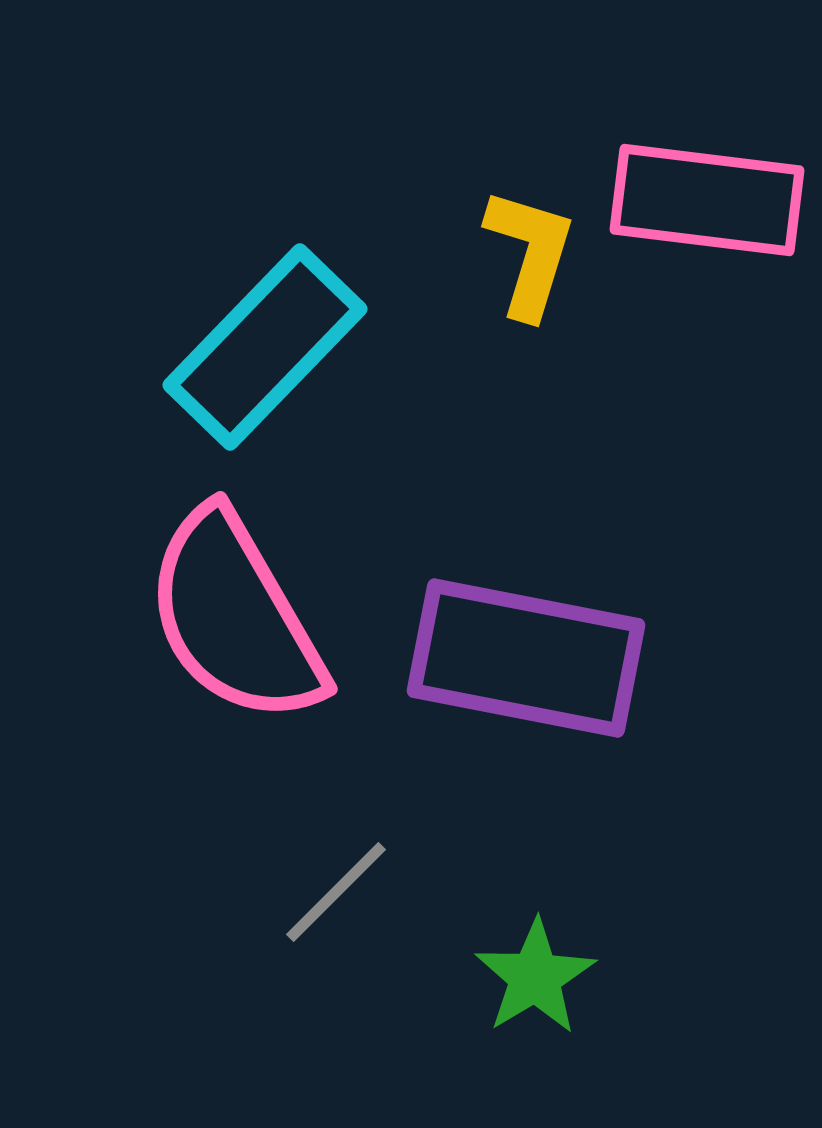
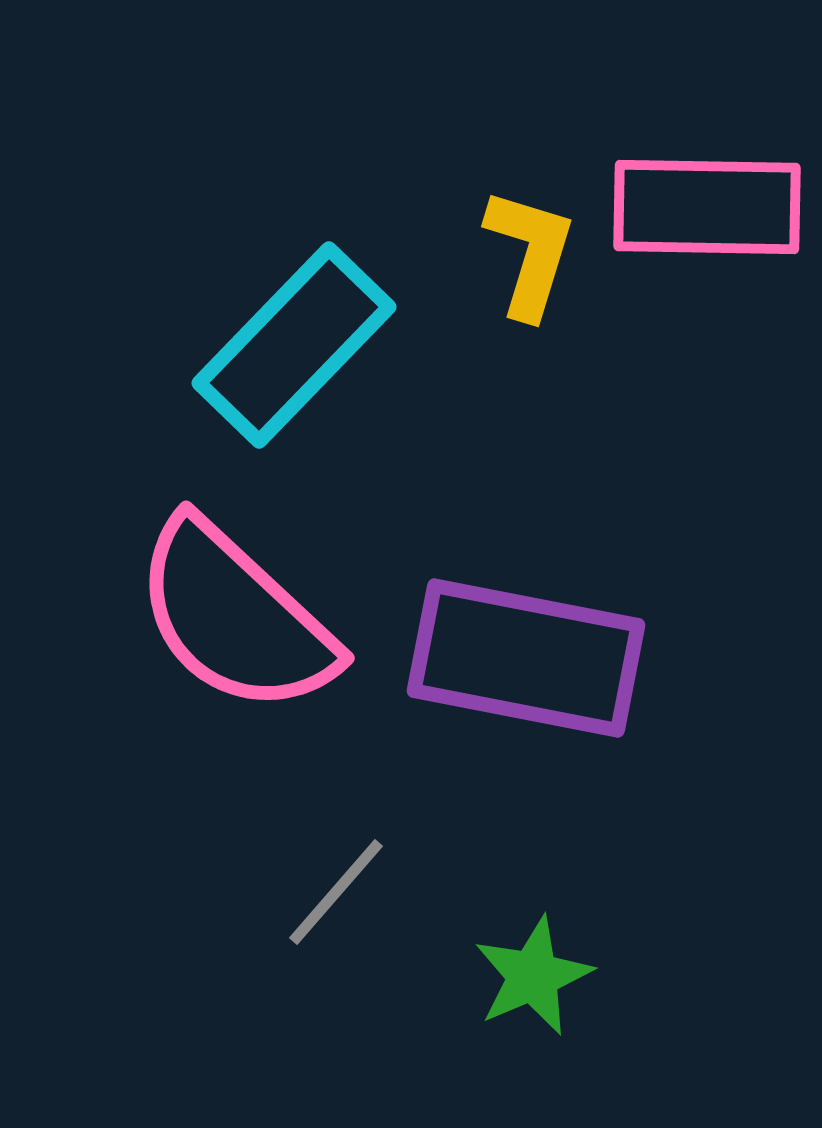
pink rectangle: moved 7 px down; rotated 6 degrees counterclockwise
cyan rectangle: moved 29 px right, 2 px up
pink semicircle: rotated 17 degrees counterclockwise
gray line: rotated 4 degrees counterclockwise
green star: moved 2 px left, 1 px up; rotated 8 degrees clockwise
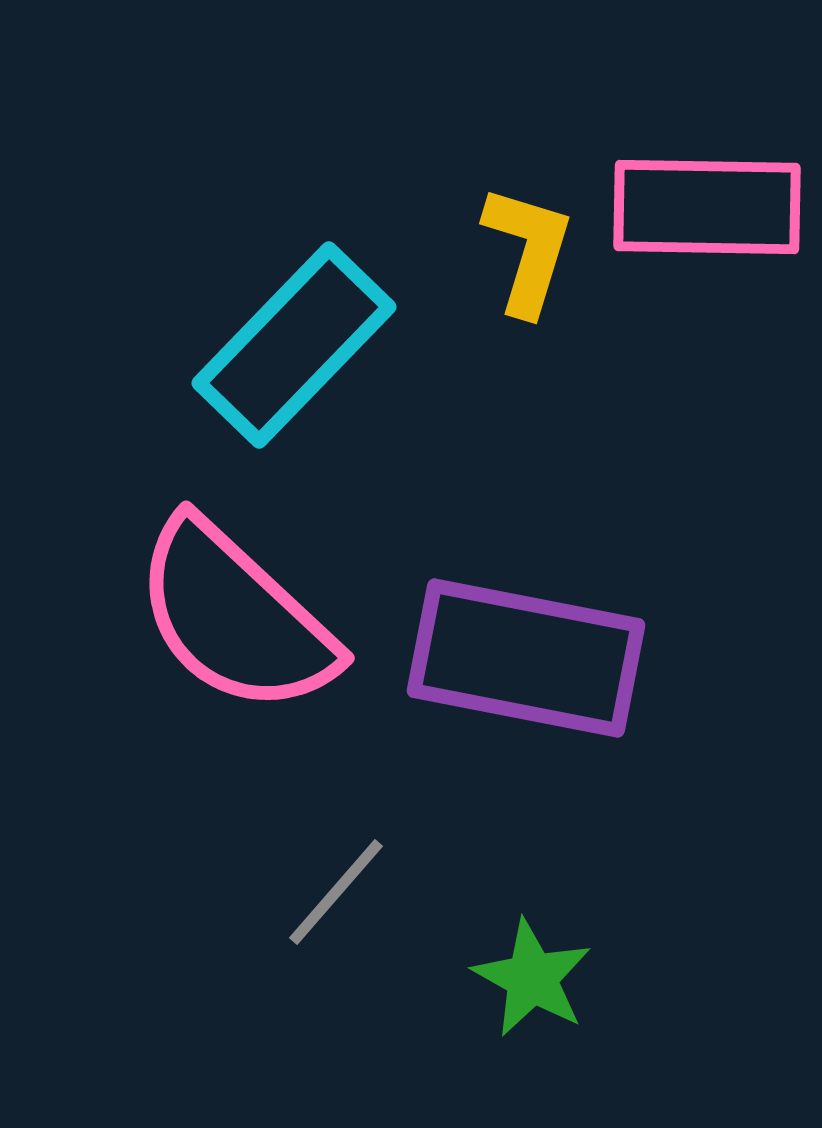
yellow L-shape: moved 2 px left, 3 px up
green star: moved 1 px left, 2 px down; rotated 20 degrees counterclockwise
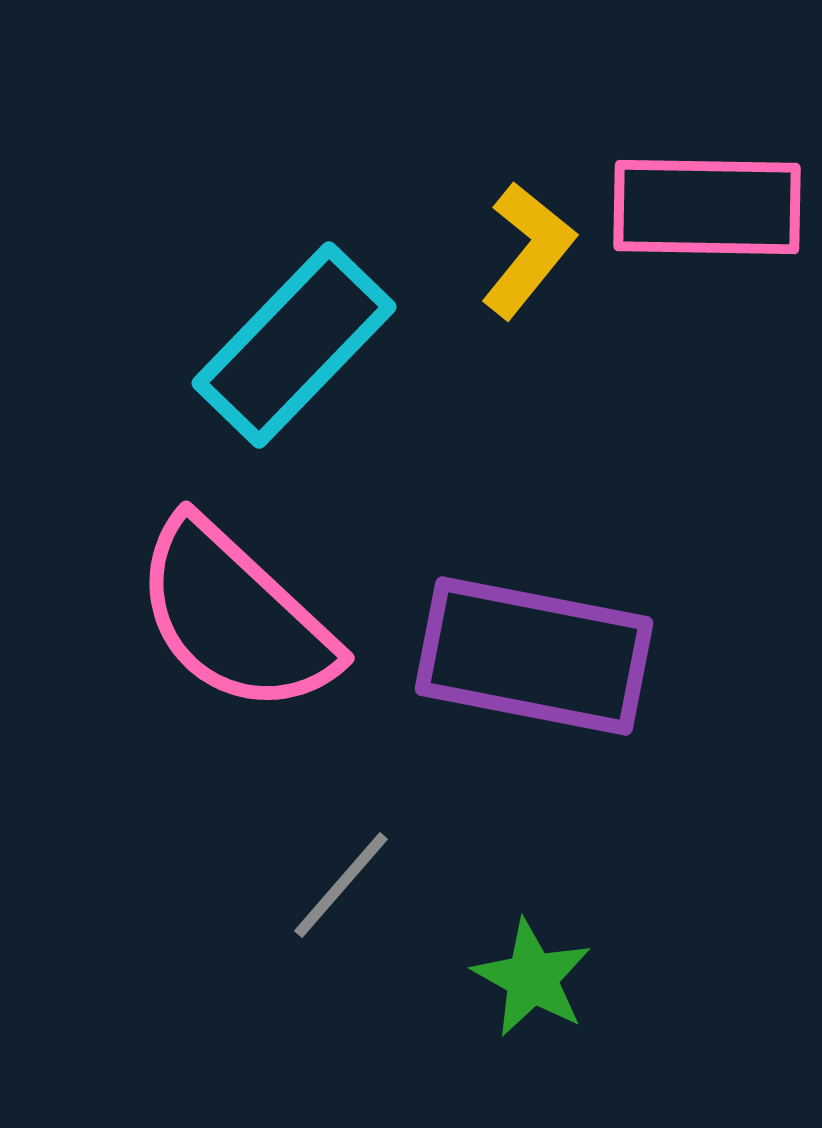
yellow L-shape: rotated 22 degrees clockwise
purple rectangle: moved 8 px right, 2 px up
gray line: moved 5 px right, 7 px up
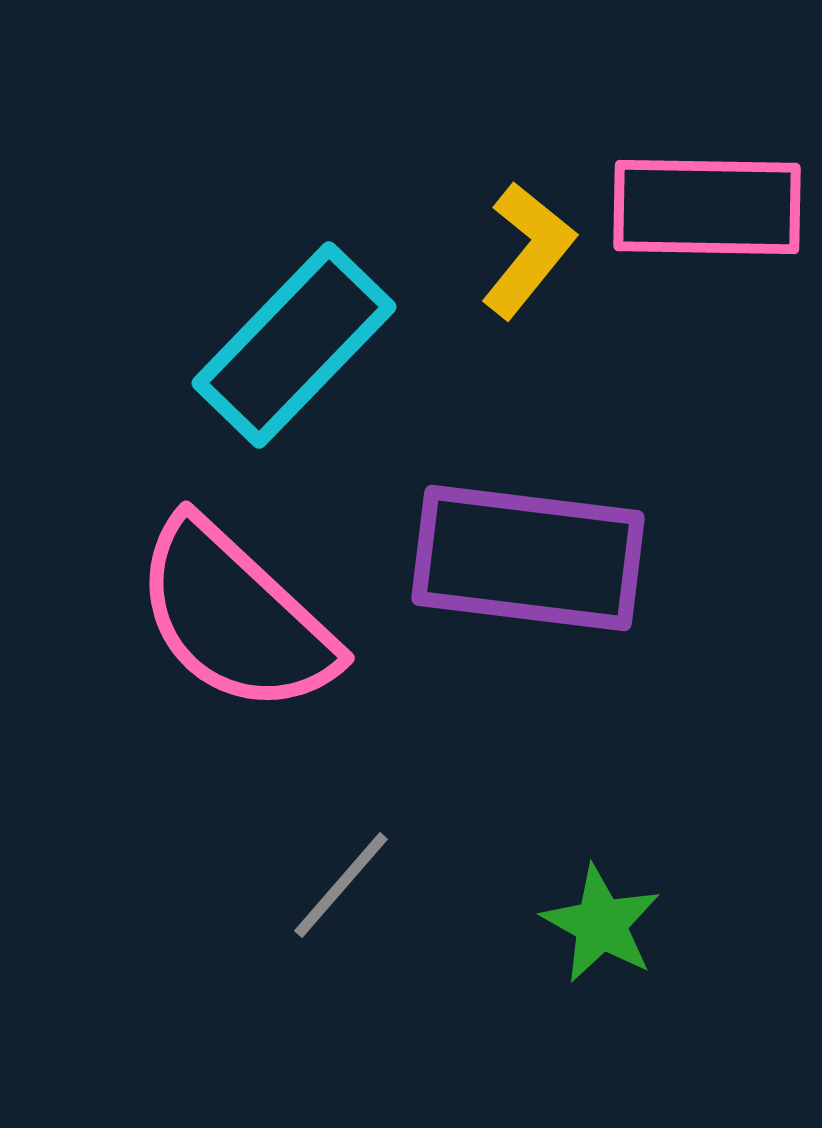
purple rectangle: moved 6 px left, 98 px up; rotated 4 degrees counterclockwise
green star: moved 69 px right, 54 px up
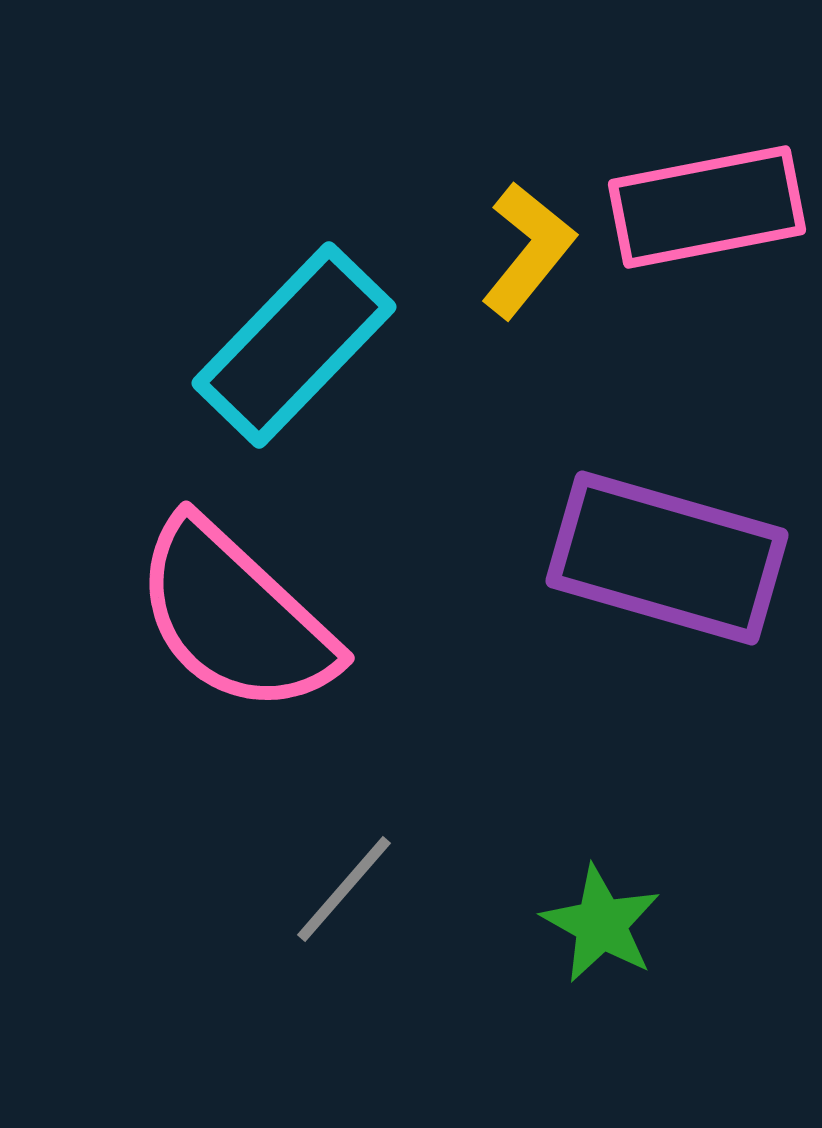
pink rectangle: rotated 12 degrees counterclockwise
purple rectangle: moved 139 px right; rotated 9 degrees clockwise
gray line: moved 3 px right, 4 px down
